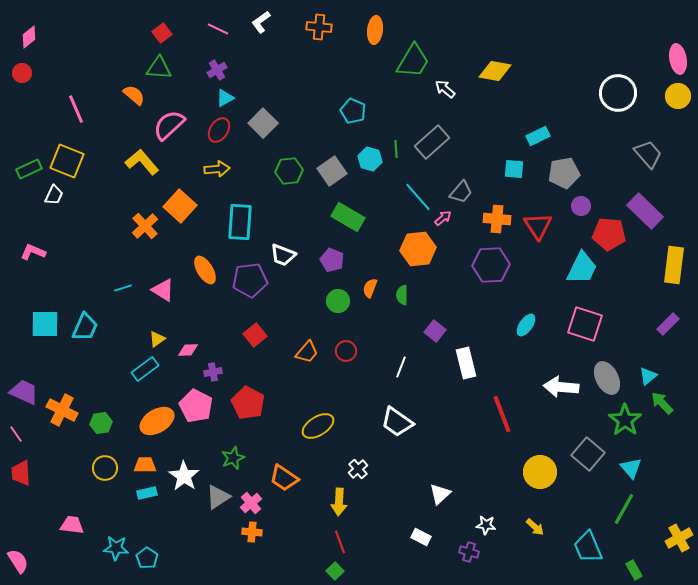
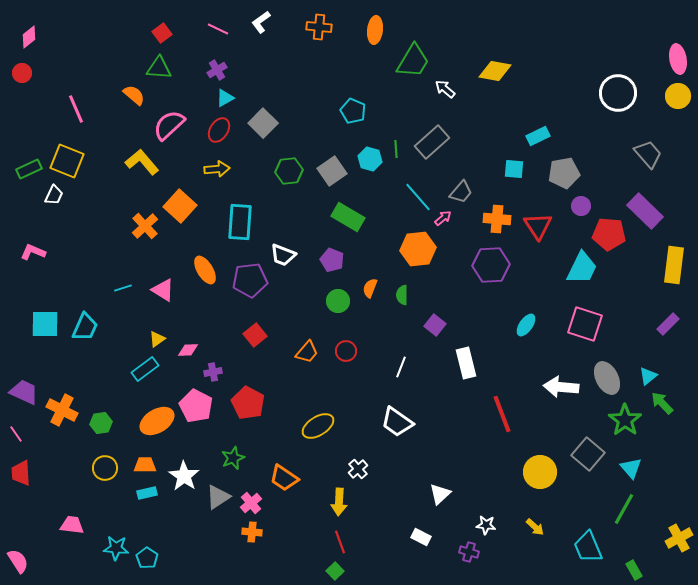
purple square at (435, 331): moved 6 px up
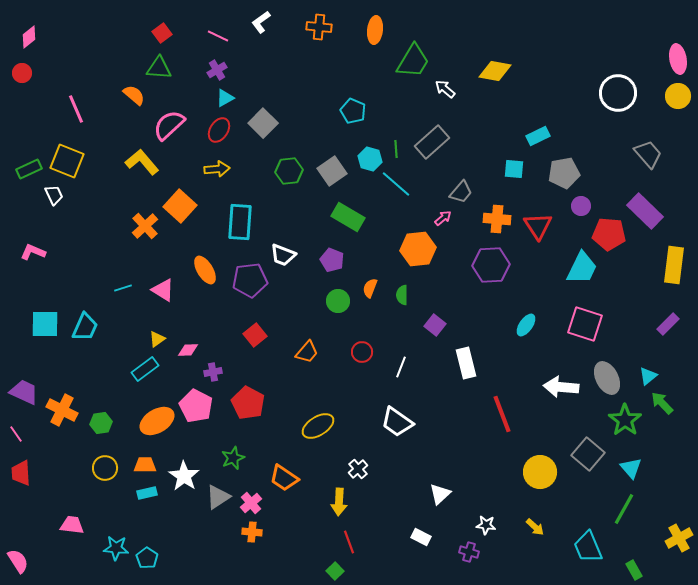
pink line at (218, 29): moved 7 px down
white trapezoid at (54, 195): rotated 50 degrees counterclockwise
cyan line at (418, 197): moved 22 px left, 13 px up; rotated 8 degrees counterclockwise
red circle at (346, 351): moved 16 px right, 1 px down
red line at (340, 542): moved 9 px right
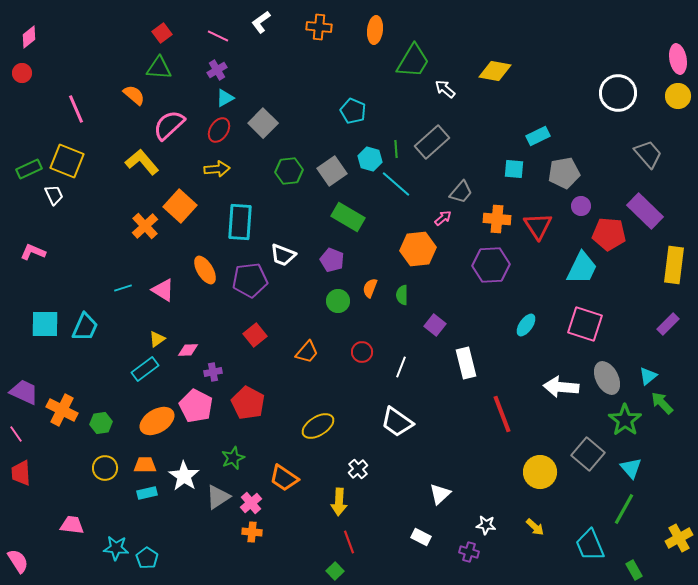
cyan trapezoid at (588, 547): moved 2 px right, 2 px up
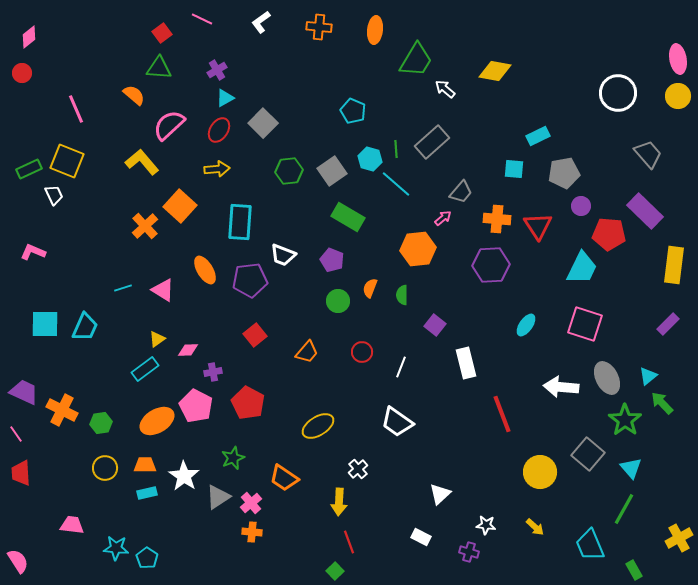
pink line at (218, 36): moved 16 px left, 17 px up
green trapezoid at (413, 61): moved 3 px right, 1 px up
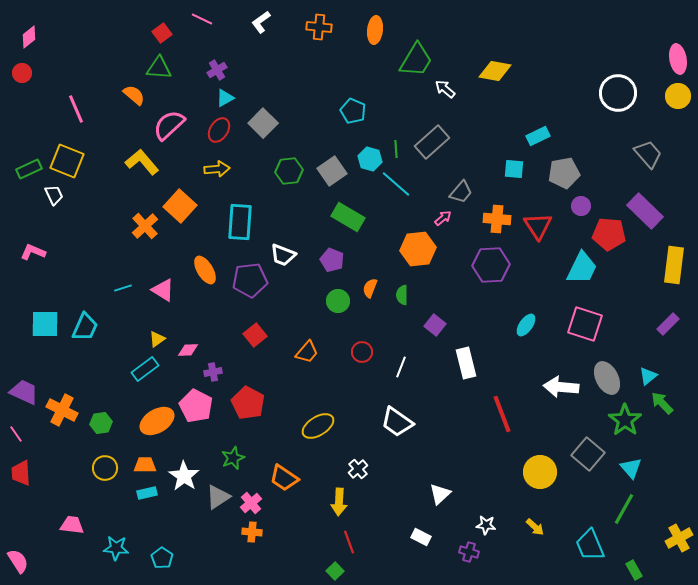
cyan pentagon at (147, 558): moved 15 px right
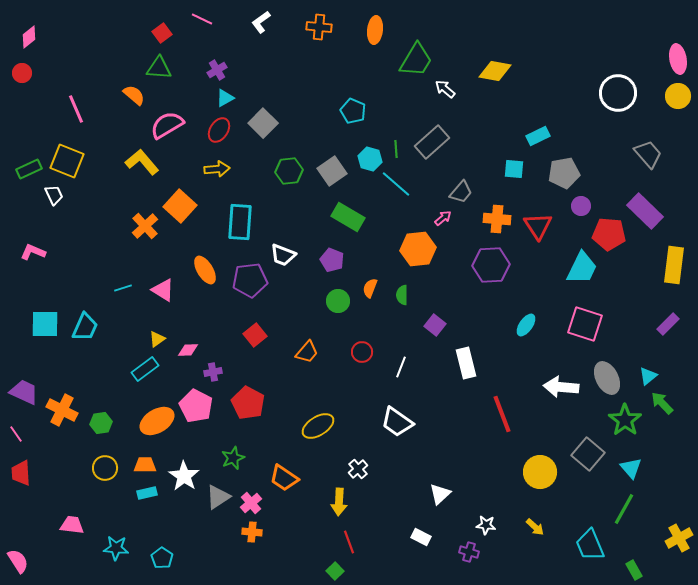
pink semicircle at (169, 125): moved 2 px left; rotated 12 degrees clockwise
